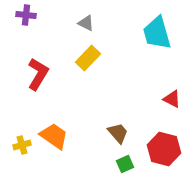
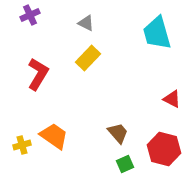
purple cross: moved 4 px right; rotated 30 degrees counterclockwise
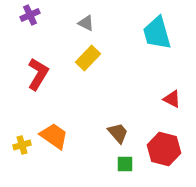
green square: rotated 24 degrees clockwise
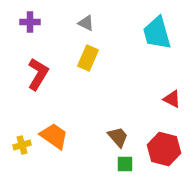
purple cross: moved 7 px down; rotated 24 degrees clockwise
yellow rectangle: rotated 20 degrees counterclockwise
brown trapezoid: moved 4 px down
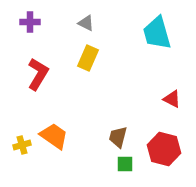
brown trapezoid: rotated 125 degrees counterclockwise
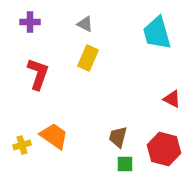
gray triangle: moved 1 px left, 1 px down
red L-shape: rotated 12 degrees counterclockwise
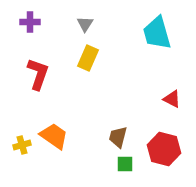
gray triangle: rotated 36 degrees clockwise
